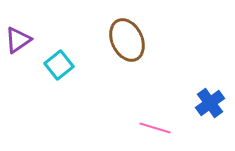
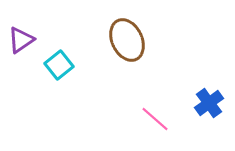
purple triangle: moved 3 px right
blue cross: moved 1 px left
pink line: moved 9 px up; rotated 24 degrees clockwise
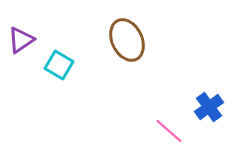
cyan square: rotated 20 degrees counterclockwise
blue cross: moved 4 px down
pink line: moved 14 px right, 12 px down
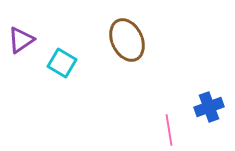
cyan square: moved 3 px right, 2 px up
blue cross: rotated 16 degrees clockwise
pink line: moved 1 px up; rotated 40 degrees clockwise
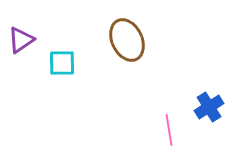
cyan square: rotated 32 degrees counterclockwise
blue cross: rotated 12 degrees counterclockwise
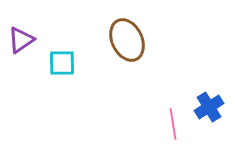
pink line: moved 4 px right, 6 px up
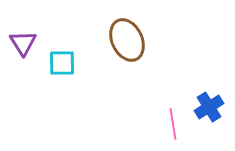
purple triangle: moved 2 px right, 3 px down; rotated 28 degrees counterclockwise
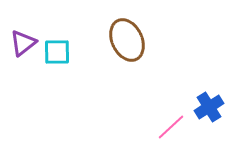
purple triangle: rotated 24 degrees clockwise
cyan square: moved 5 px left, 11 px up
pink line: moved 2 px left, 3 px down; rotated 56 degrees clockwise
